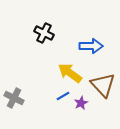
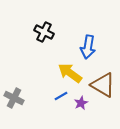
black cross: moved 1 px up
blue arrow: moved 3 px left, 1 px down; rotated 100 degrees clockwise
brown triangle: rotated 16 degrees counterclockwise
blue line: moved 2 px left
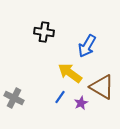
black cross: rotated 18 degrees counterclockwise
blue arrow: moved 1 px left, 1 px up; rotated 20 degrees clockwise
brown triangle: moved 1 px left, 2 px down
blue line: moved 1 px left, 1 px down; rotated 24 degrees counterclockwise
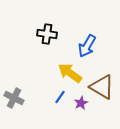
black cross: moved 3 px right, 2 px down
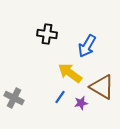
purple star: rotated 16 degrees clockwise
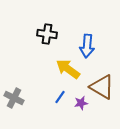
blue arrow: rotated 25 degrees counterclockwise
yellow arrow: moved 2 px left, 4 px up
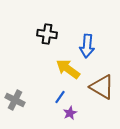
gray cross: moved 1 px right, 2 px down
purple star: moved 11 px left, 10 px down; rotated 16 degrees counterclockwise
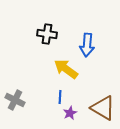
blue arrow: moved 1 px up
yellow arrow: moved 2 px left
brown triangle: moved 1 px right, 21 px down
blue line: rotated 32 degrees counterclockwise
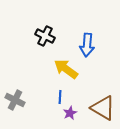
black cross: moved 2 px left, 2 px down; rotated 18 degrees clockwise
